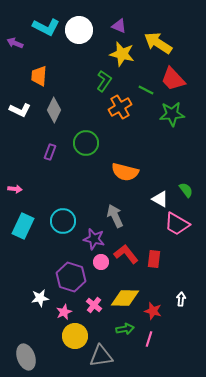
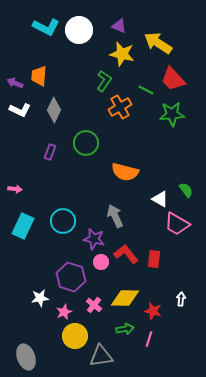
purple arrow: moved 40 px down
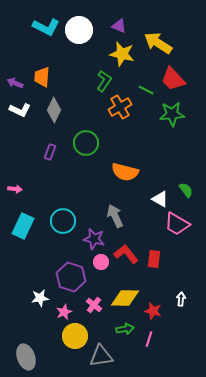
orange trapezoid: moved 3 px right, 1 px down
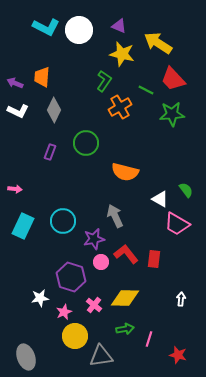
white L-shape: moved 2 px left, 1 px down
purple star: rotated 25 degrees counterclockwise
red star: moved 25 px right, 44 px down
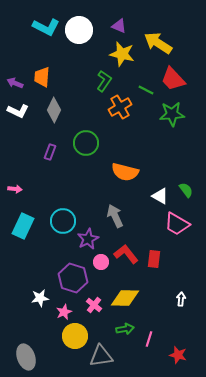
white triangle: moved 3 px up
purple star: moved 6 px left; rotated 15 degrees counterclockwise
purple hexagon: moved 2 px right, 1 px down
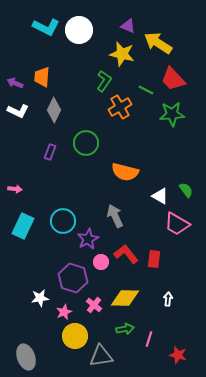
purple triangle: moved 9 px right
white arrow: moved 13 px left
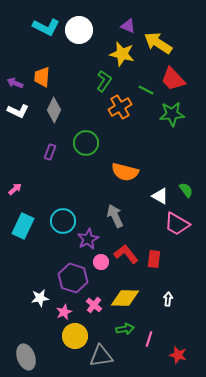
pink arrow: rotated 48 degrees counterclockwise
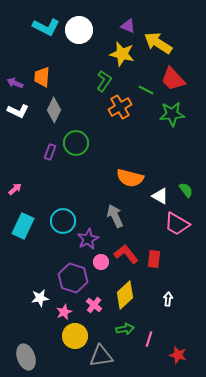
green circle: moved 10 px left
orange semicircle: moved 5 px right, 6 px down
yellow diamond: moved 3 px up; rotated 44 degrees counterclockwise
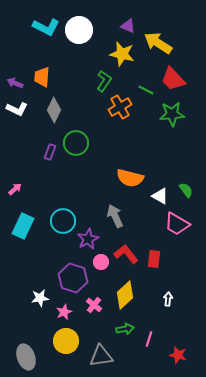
white L-shape: moved 1 px left, 2 px up
yellow circle: moved 9 px left, 5 px down
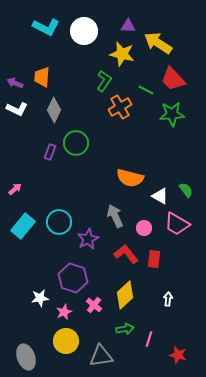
purple triangle: rotated 21 degrees counterclockwise
white circle: moved 5 px right, 1 px down
cyan circle: moved 4 px left, 1 px down
cyan rectangle: rotated 15 degrees clockwise
pink circle: moved 43 px right, 34 px up
